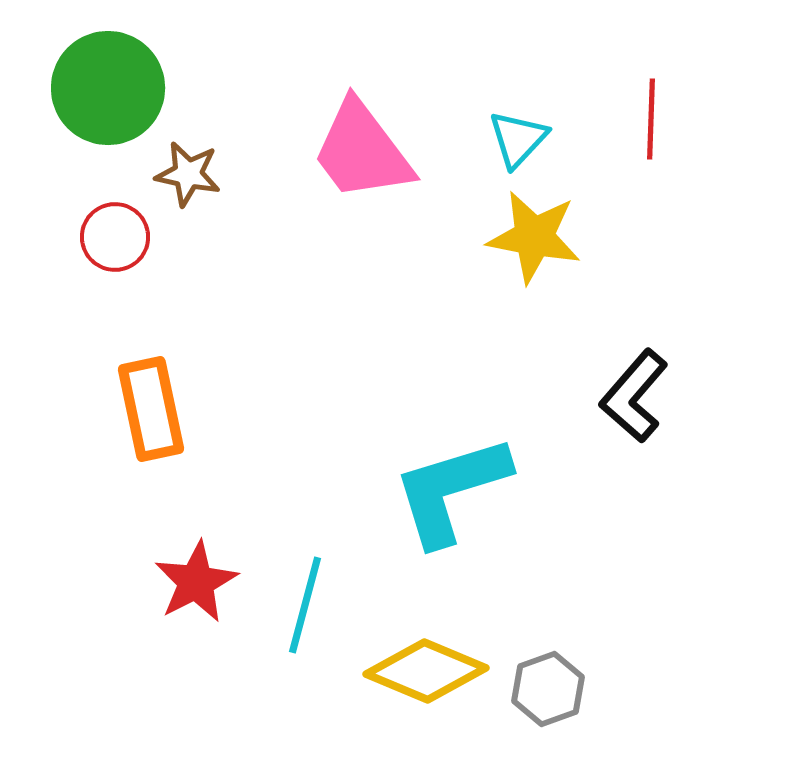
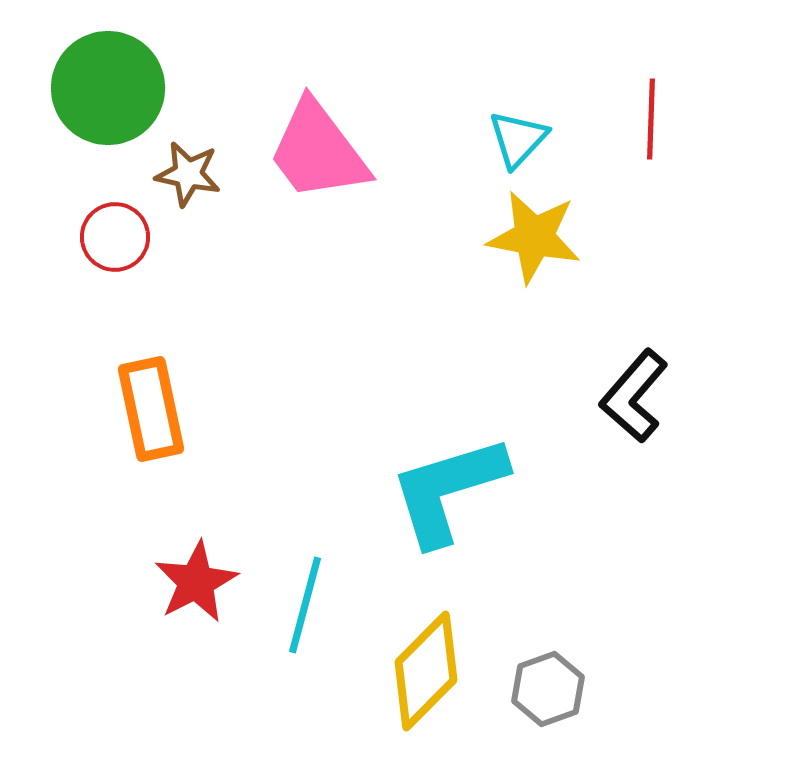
pink trapezoid: moved 44 px left
cyan L-shape: moved 3 px left
yellow diamond: rotated 68 degrees counterclockwise
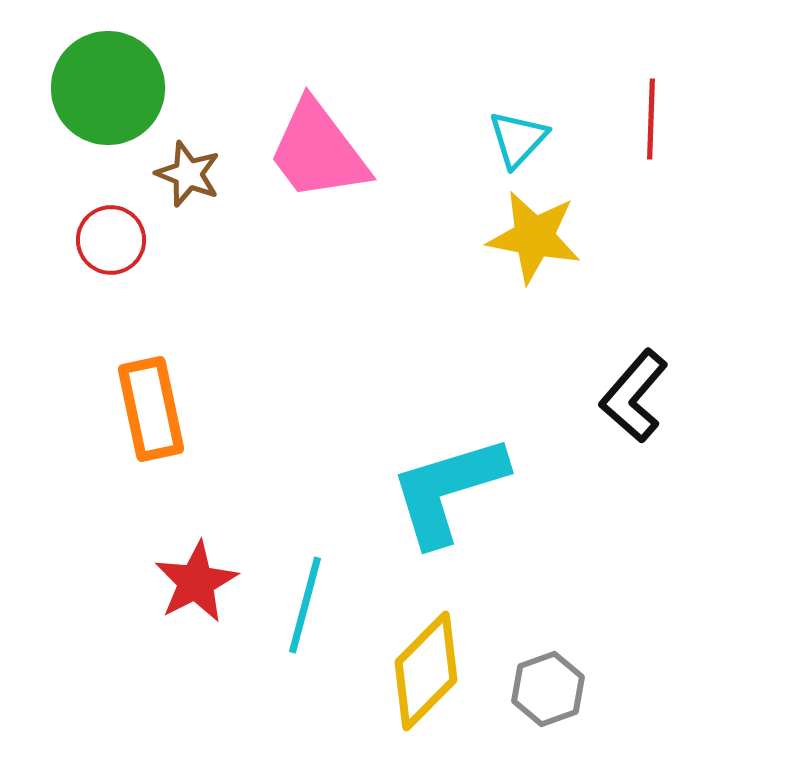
brown star: rotated 10 degrees clockwise
red circle: moved 4 px left, 3 px down
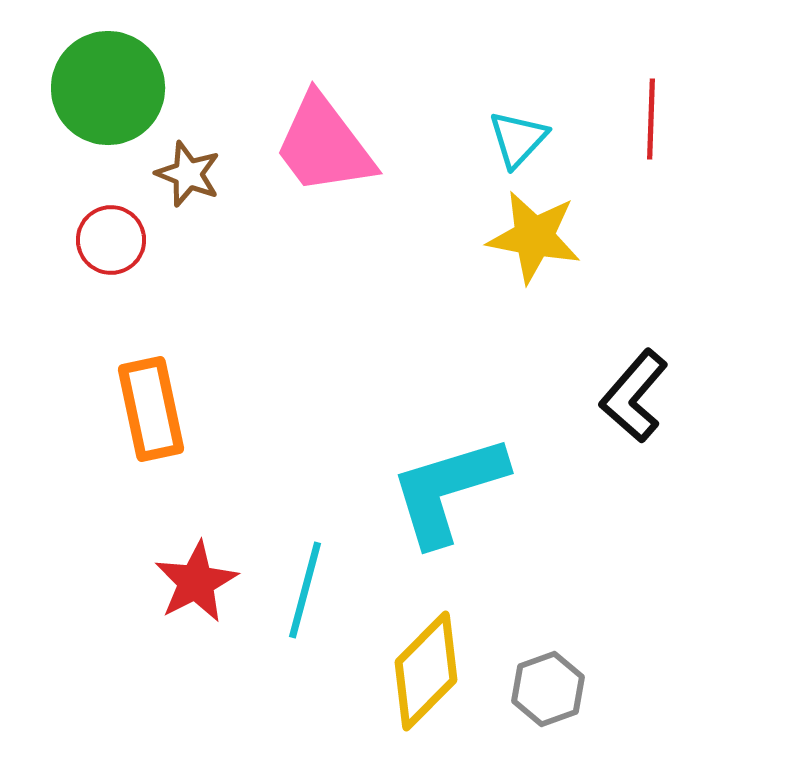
pink trapezoid: moved 6 px right, 6 px up
cyan line: moved 15 px up
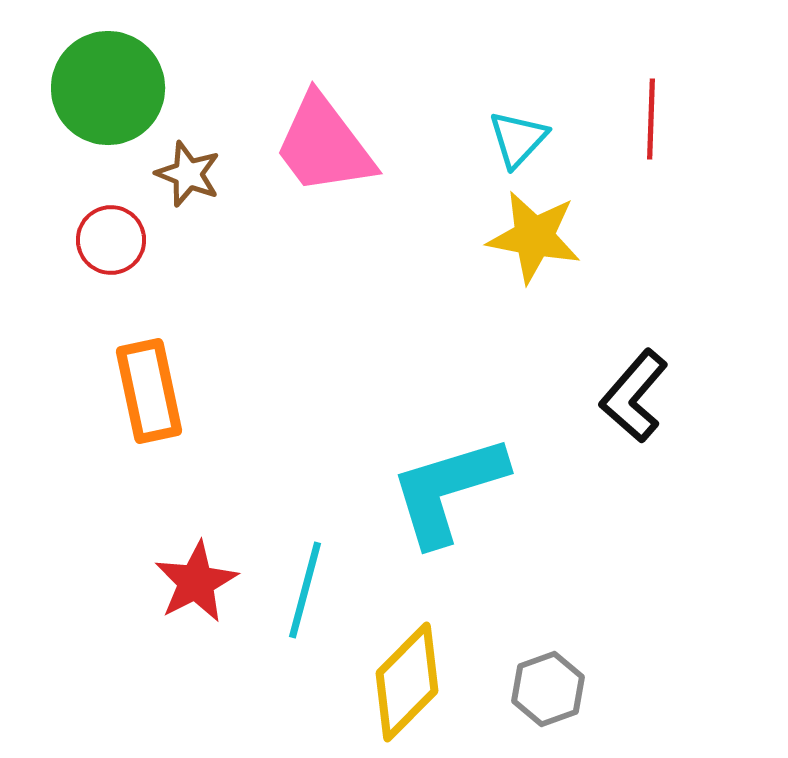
orange rectangle: moved 2 px left, 18 px up
yellow diamond: moved 19 px left, 11 px down
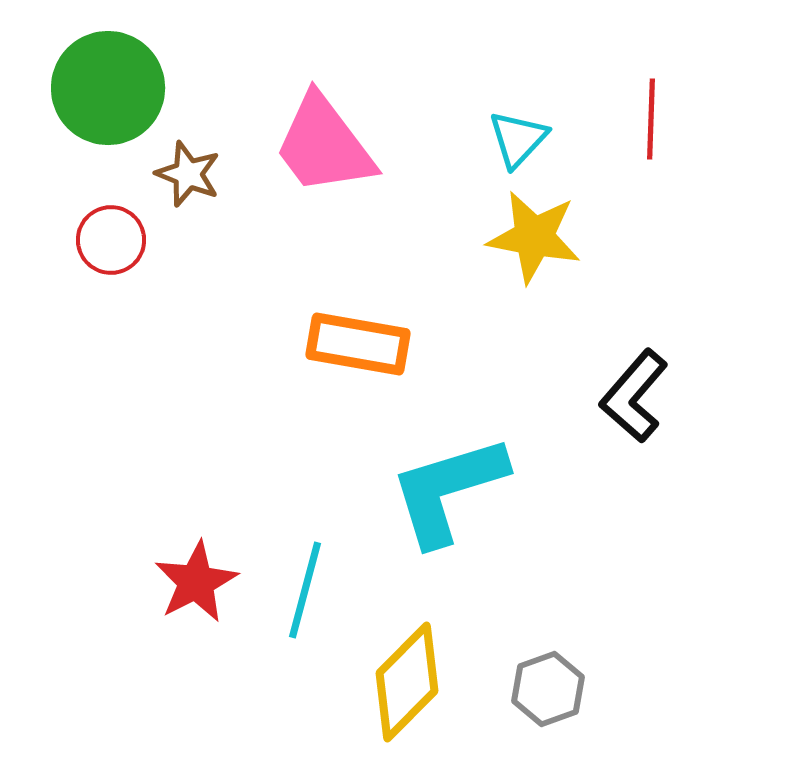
orange rectangle: moved 209 px right, 47 px up; rotated 68 degrees counterclockwise
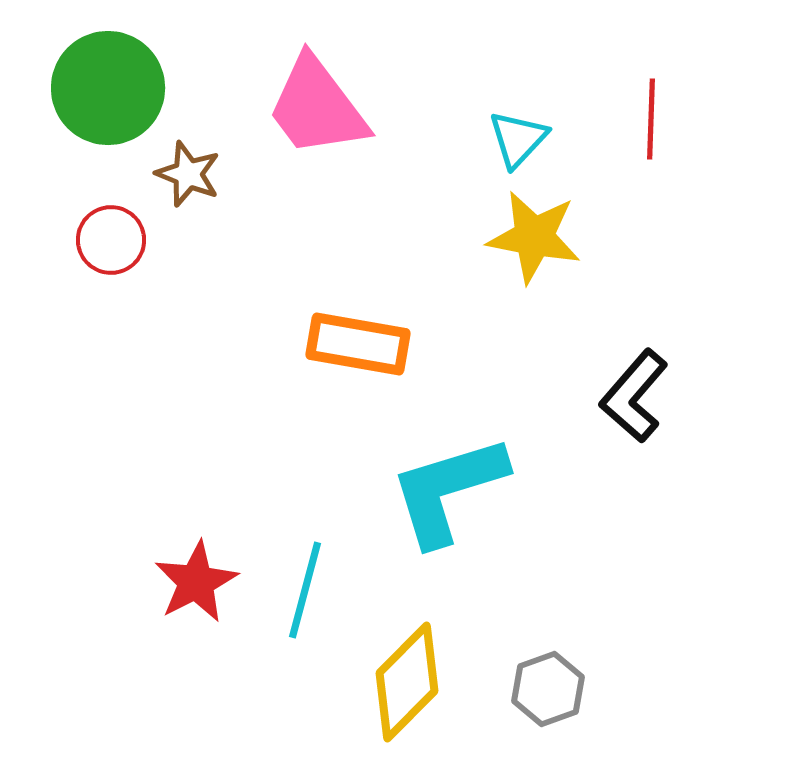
pink trapezoid: moved 7 px left, 38 px up
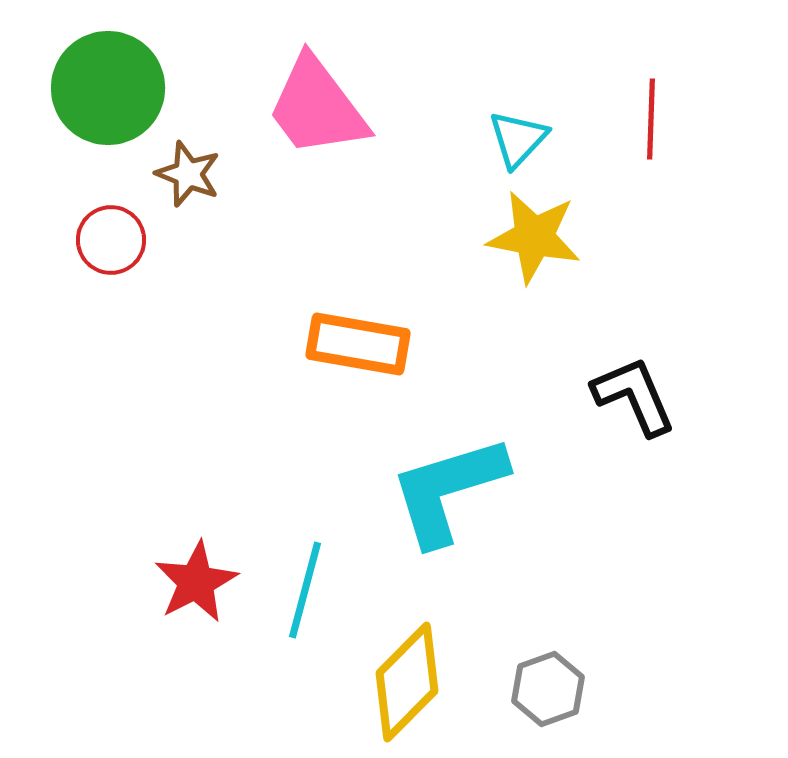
black L-shape: rotated 116 degrees clockwise
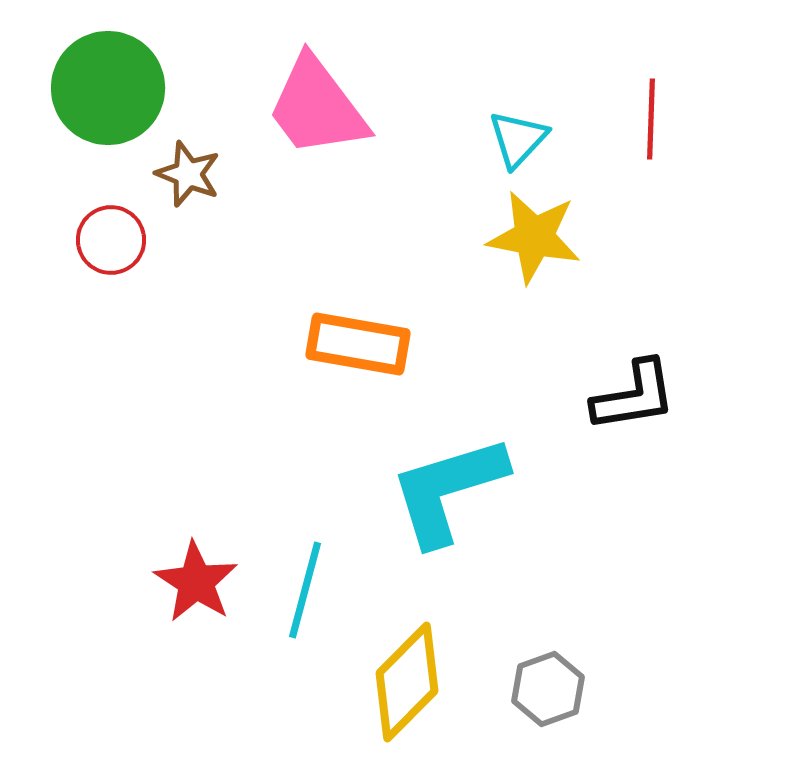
black L-shape: rotated 104 degrees clockwise
red star: rotated 12 degrees counterclockwise
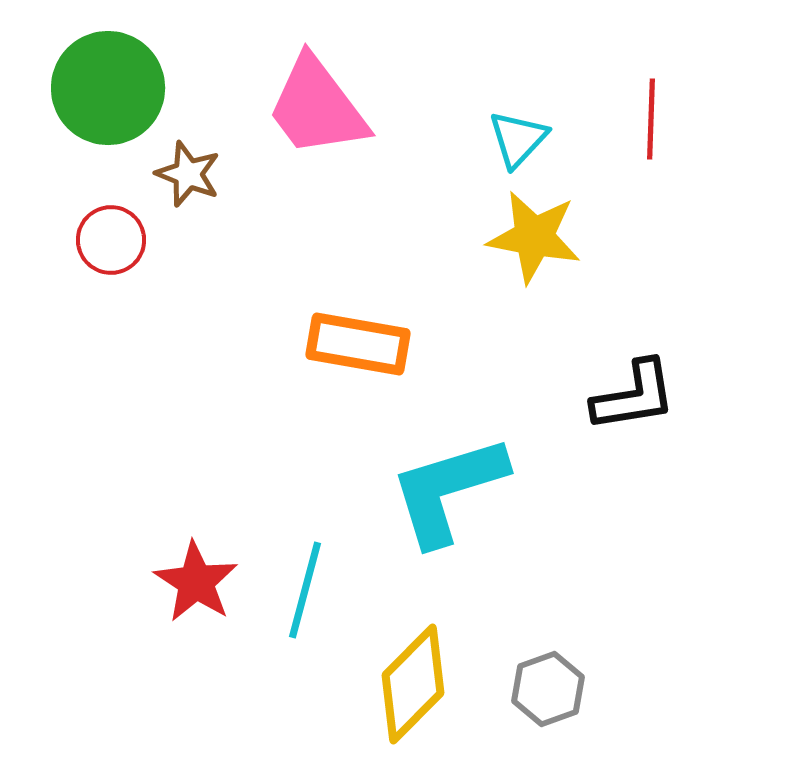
yellow diamond: moved 6 px right, 2 px down
